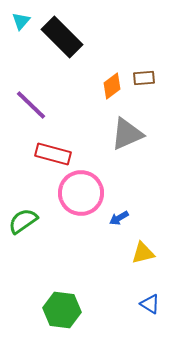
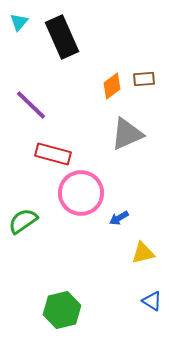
cyan triangle: moved 2 px left, 1 px down
black rectangle: rotated 21 degrees clockwise
brown rectangle: moved 1 px down
blue triangle: moved 2 px right, 3 px up
green hexagon: rotated 21 degrees counterclockwise
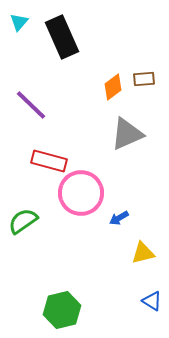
orange diamond: moved 1 px right, 1 px down
red rectangle: moved 4 px left, 7 px down
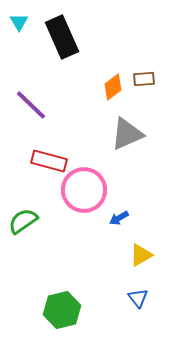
cyan triangle: rotated 12 degrees counterclockwise
pink circle: moved 3 px right, 3 px up
yellow triangle: moved 2 px left, 2 px down; rotated 15 degrees counterclockwise
blue triangle: moved 14 px left, 3 px up; rotated 20 degrees clockwise
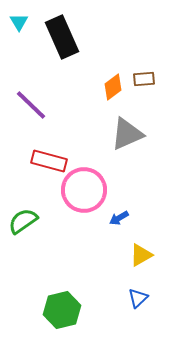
blue triangle: rotated 25 degrees clockwise
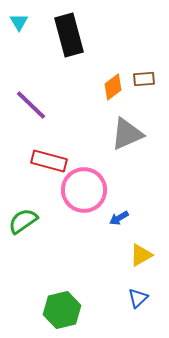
black rectangle: moved 7 px right, 2 px up; rotated 9 degrees clockwise
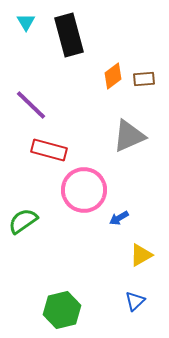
cyan triangle: moved 7 px right
orange diamond: moved 11 px up
gray triangle: moved 2 px right, 2 px down
red rectangle: moved 11 px up
blue triangle: moved 3 px left, 3 px down
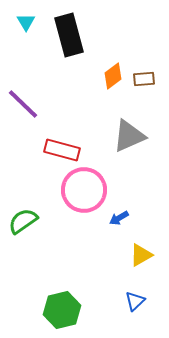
purple line: moved 8 px left, 1 px up
red rectangle: moved 13 px right
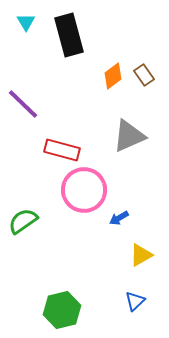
brown rectangle: moved 4 px up; rotated 60 degrees clockwise
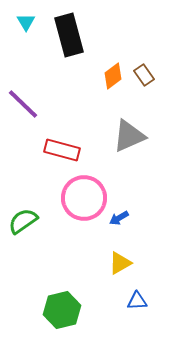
pink circle: moved 8 px down
yellow triangle: moved 21 px left, 8 px down
blue triangle: moved 2 px right; rotated 40 degrees clockwise
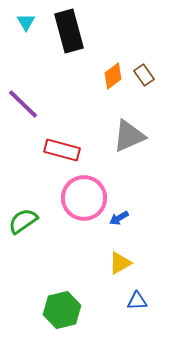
black rectangle: moved 4 px up
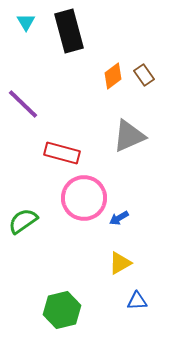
red rectangle: moved 3 px down
